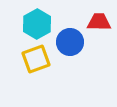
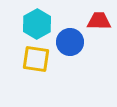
red trapezoid: moved 1 px up
yellow square: rotated 28 degrees clockwise
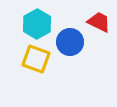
red trapezoid: moved 1 px down; rotated 25 degrees clockwise
yellow square: rotated 12 degrees clockwise
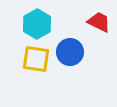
blue circle: moved 10 px down
yellow square: rotated 12 degrees counterclockwise
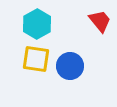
red trapezoid: moved 1 px right, 1 px up; rotated 25 degrees clockwise
blue circle: moved 14 px down
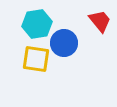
cyan hexagon: rotated 20 degrees clockwise
blue circle: moved 6 px left, 23 px up
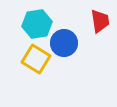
red trapezoid: rotated 30 degrees clockwise
yellow square: rotated 24 degrees clockwise
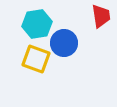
red trapezoid: moved 1 px right, 5 px up
yellow square: rotated 12 degrees counterclockwise
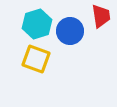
cyan hexagon: rotated 8 degrees counterclockwise
blue circle: moved 6 px right, 12 px up
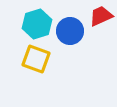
red trapezoid: rotated 105 degrees counterclockwise
